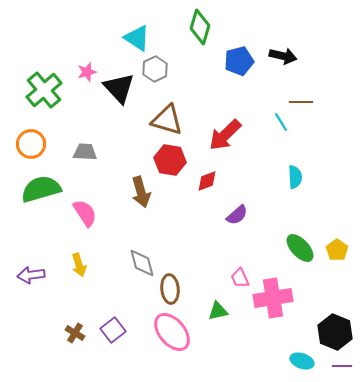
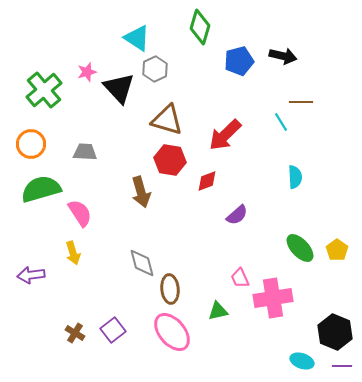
pink semicircle: moved 5 px left
yellow arrow: moved 6 px left, 12 px up
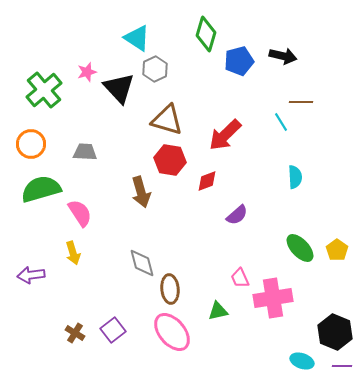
green diamond: moved 6 px right, 7 px down
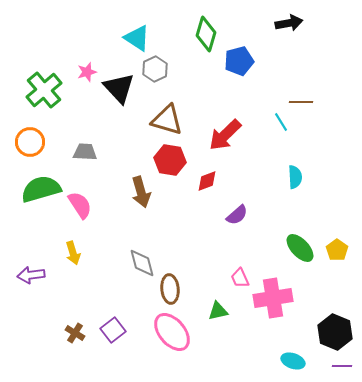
black arrow: moved 6 px right, 33 px up; rotated 24 degrees counterclockwise
orange circle: moved 1 px left, 2 px up
pink semicircle: moved 8 px up
cyan ellipse: moved 9 px left
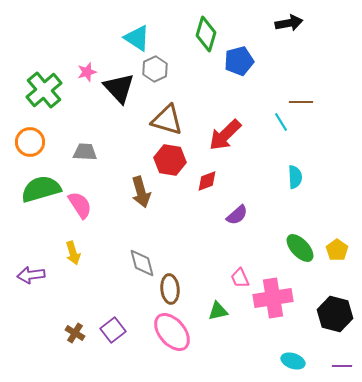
black hexagon: moved 18 px up; rotated 8 degrees counterclockwise
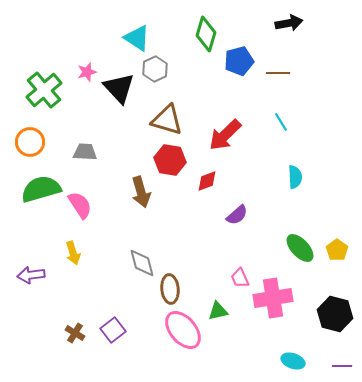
brown line: moved 23 px left, 29 px up
pink ellipse: moved 11 px right, 2 px up
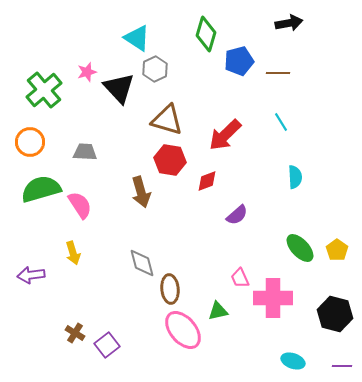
pink cross: rotated 9 degrees clockwise
purple square: moved 6 px left, 15 px down
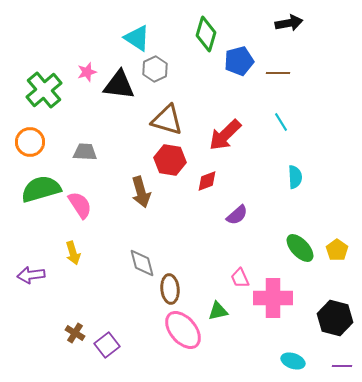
black triangle: moved 3 px up; rotated 40 degrees counterclockwise
black hexagon: moved 4 px down
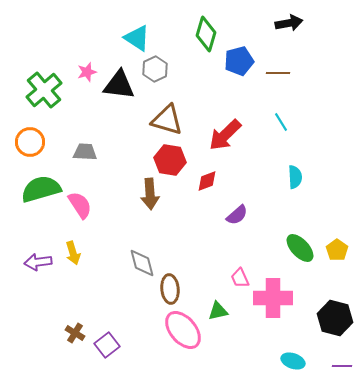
brown arrow: moved 9 px right, 2 px down; rotated 12 degrees clockwise
purple arrow: moved 7 px right, 13 px up
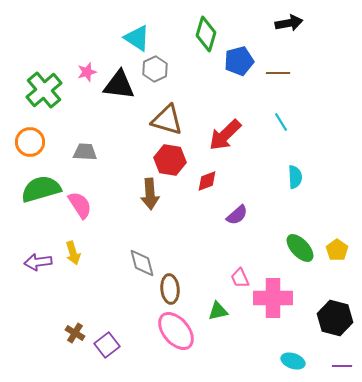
pink ellipse: moved 7 px left, 1 px down
